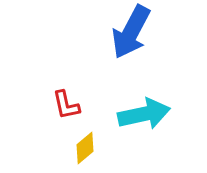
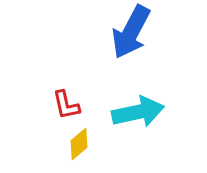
cyan arrow: moved 6 px left, 2 px up
yellow diamond: moved 6 px left, 4 px up
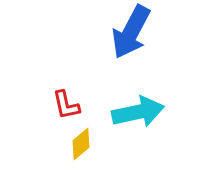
yellow diamond: moved 2 px right
